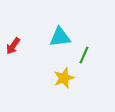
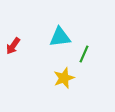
green line: moved 1 px up
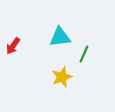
yellow star: moved 2 px left, 1 px up
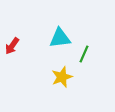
cyan triangle: moved 1 px down
red arrow: moved 1 px left
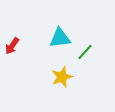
green line: moved 1 px right, 2 px up; rotated 18 degrees clockwise
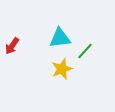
green line: moved 1 px up
yellow star: moved 8 px up
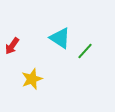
cyan triangle: rotated 40 degrees clockwise
yellow star: moved 30 px left, 10 px down
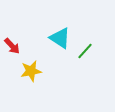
red arrow: rotated 78 degrees counterclockwise
yellow star: moved 1 px left, 8 px up; rotated 10 degrees clockwise
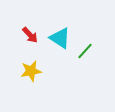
red arrow: moved 18 px right, 11 px up
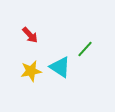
cyan triangle: moved 29 px down
green line: moved 2 px up
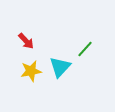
red arrow: moved 4 px left, 6 px down
cyan triangle: rotated 40 degrees clockwise
